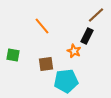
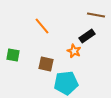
brown line: rotated 54 degrees clockwise
black rectangle: rotated 28 degrees clockwise
brown square: rotated 21 degrees clockwise
cyan pentagon: moved 2 px down
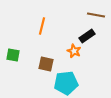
orange line: rotated 54 degrees clockwise
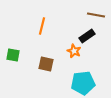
cyan pentagon: moved 17 px right
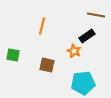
brown square: moved 1 px right, 1 px down
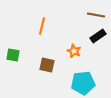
black rectangle: moved 11 px right
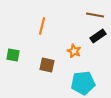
brown line: moved 1 px left
